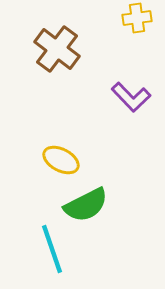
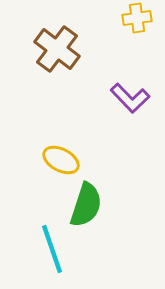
purple L-shape: moved 1 px left, 1 px down
green semicircle: rotated 45 degrees counterclockwise
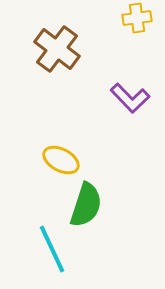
cyan line: rotated 6 degrees counterclockwise
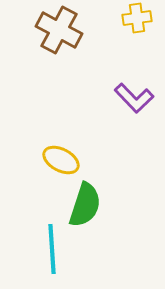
brown cross: moved 2 px right, 19 px up; rotated 9 degrees counterclockwise
purple L-shape: moved 4 px right
green semicircle: moved 1 px left
cyan line: rotated 21 degrees clockwise
